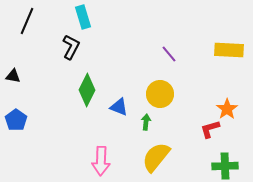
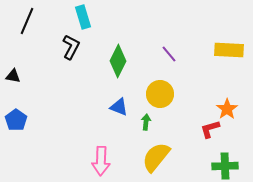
green diamond: moved 31 px right, 29 px up
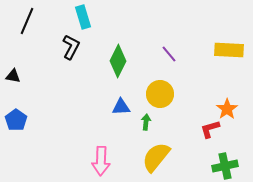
blue triangle: moved 2 px right; rotated 24 degrees counterclockwise
green cross: rotated 10 degrees counterclockwise
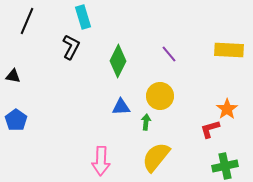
yellow circle: moved 2 px down
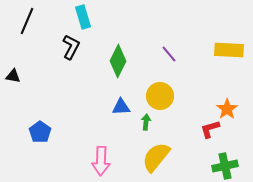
blue pentagon: moved 24 px right, 12 px down
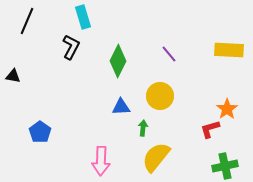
green arrow: moved 3 px left, 6 px down
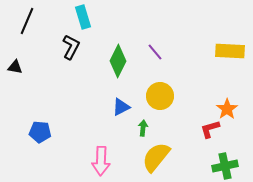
yellow rectangle: moved 1 px right, 1 px down
purple line: moved 14 px left, 2 px up
black triangle: moved 2 px right, 9 px up
blue triangle: rotated 24 degrees counterclockwise
blue pentagon: rotated 30 degrees counterclockwise
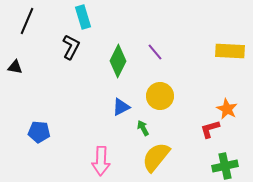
orange star: rotated 10 degrees counterclockwise
green arrow: rotated 35 degrees counterclockwise
blue pentagon: moved 1 px left
